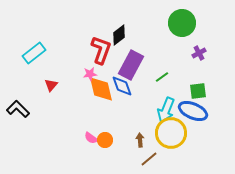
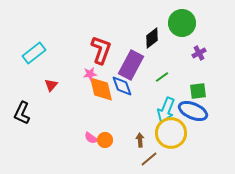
black diamond: moved 33 px right, 3 px down
black L-shape: moved 4 px right, 4 px down; rotated 110 degrees counterclockwise
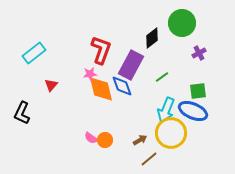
brown arrow: rotated 64 degrees clockwise
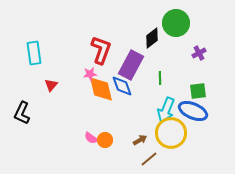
green circle: moved 6 px left
cyan rectangle: rotated 60 degrees counterclockwise
green line: moved 2 px left, 1 px down; rotated 56 degrees counterclockwise
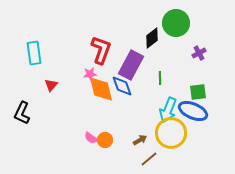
green square: moved 1 px down
cyan arrow: moved 2 px right
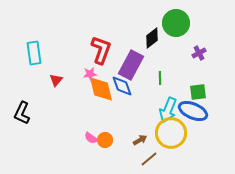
red triangle: moved 5 px right, 5 px up
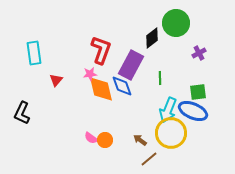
brown arrow: rotated 112 degrees counterclockwise
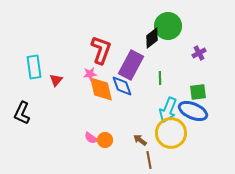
green circle: moved 8 px left, 3 px down
cyan rectangle: moved 14 px down
brown line: moved 1 px down; rotated 60 degrees counterclockwise
